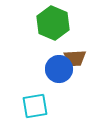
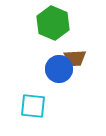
cyan square: moved 2 px left; rotated 16 degrees clockwise
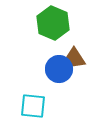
brown trapezoid: rotated 60 degrees clockwise
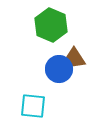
green hexagon: moved 2 px left, 2 px down
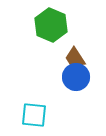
blue circle: moved 17 px right, 8 px down
cyan square: moved 1 px right, 9 px down
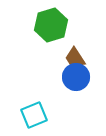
green hexagon: rotated 20 degrees clockwise
cyan square: rotated 28 degrees counterclockwise
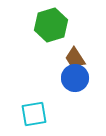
blue circle: moved 1 px left, 1 px down
cyan square: moved 1 px up; rotated 12 degrees clockwise
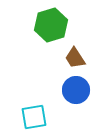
blue circle: moved 1 px right, 12 px down
cyan square: moved 3 px down
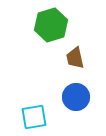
brown trapezoid: rotated 20 degrees clockwise
blue circle: moved 7 px down
